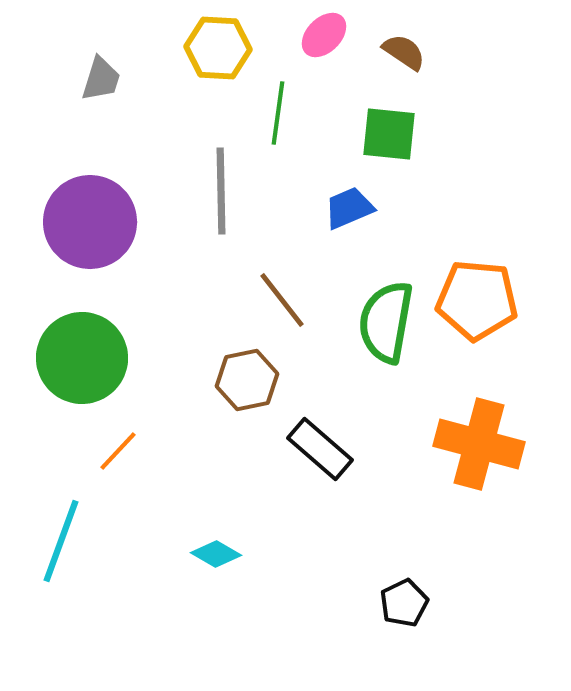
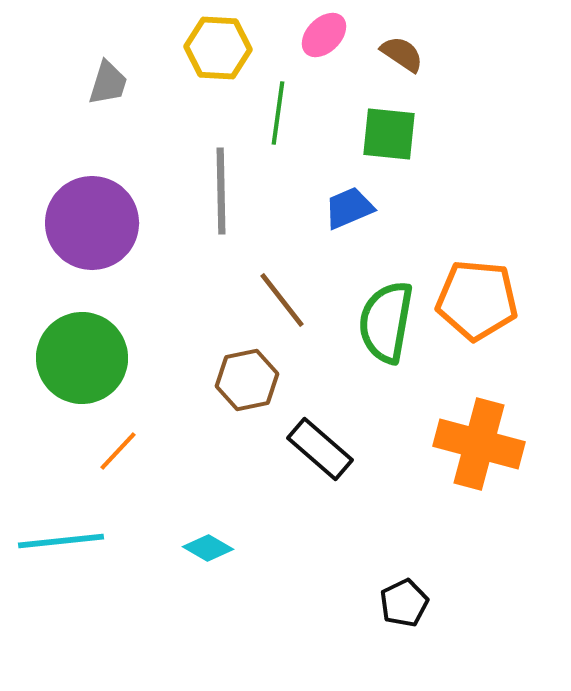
brown semicircle: moved 2 px left, 2 px down
gray trapezoid: moved 7 px right, 4 px down
purple circle: moved 2 px right, 1 px down
cyan line: rotated 64 degrees clockwise
cyan diamond: moved 8 px left, 6 px up
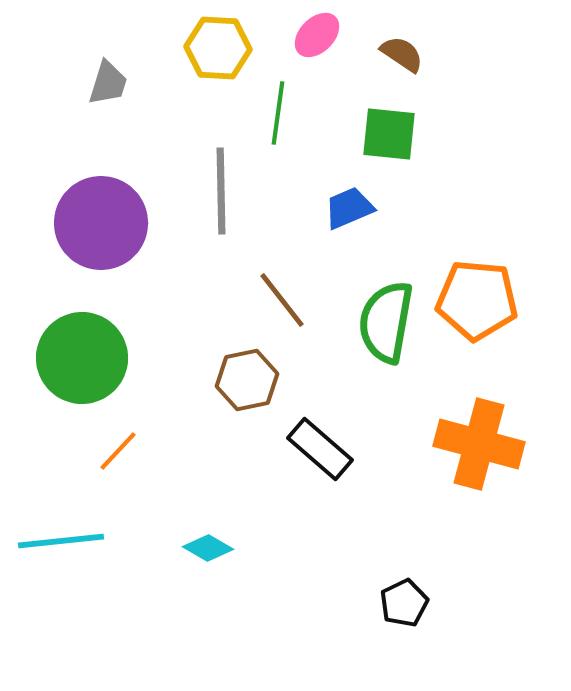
pink ellipse: moved 7 px left
purple circle: moved 9 px right
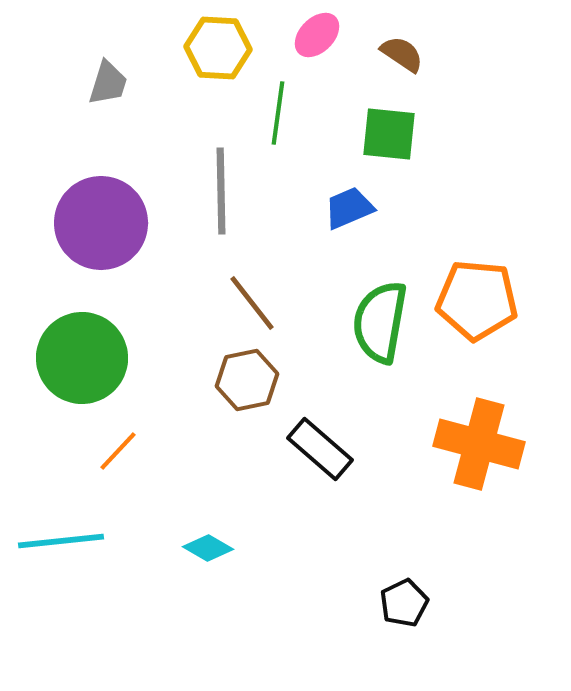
brown line: moved 30 px left, 3 px down
green semicircle: moved 6 px left
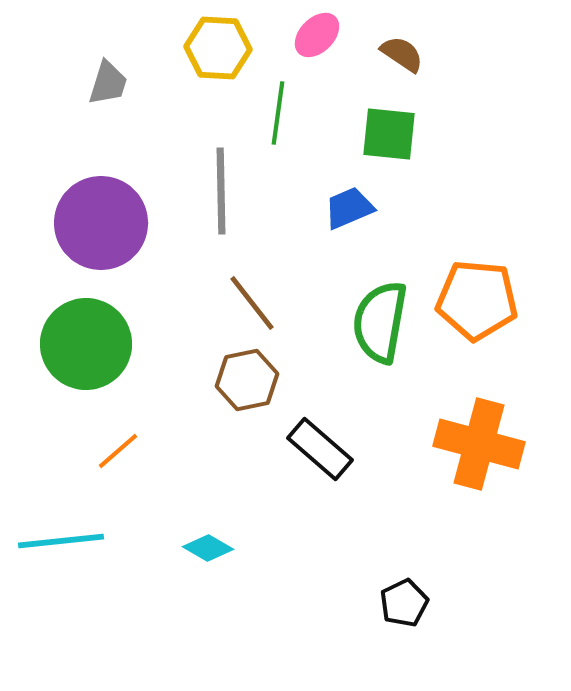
green circle: moved 4 px right, 14 px up
orange line: rotated 6 degrees clockwise
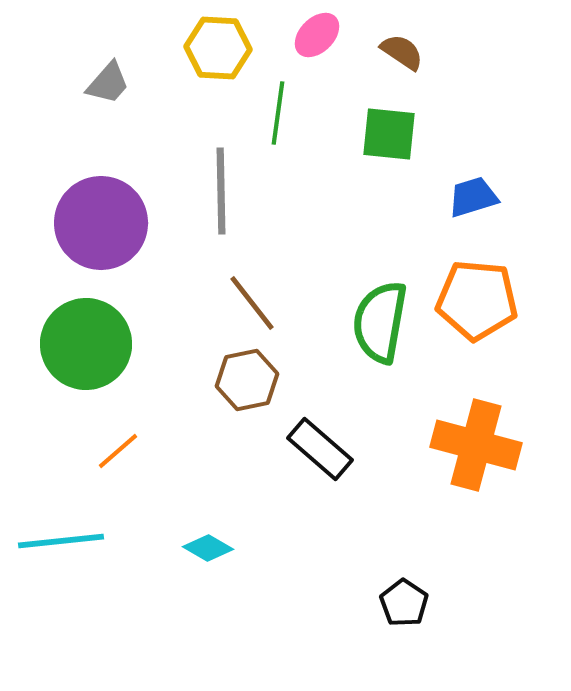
brown semicircle: moved 2 px up
gray trapezoid: rotated 24 degrees clockwise
blue trapezoid: moved 124 px right, 11 px up; rotated 6 degrees clockwise
orange cross: moved 3 px left, 1 px down
black pentagon: rotated 12 degrees counterclockwise
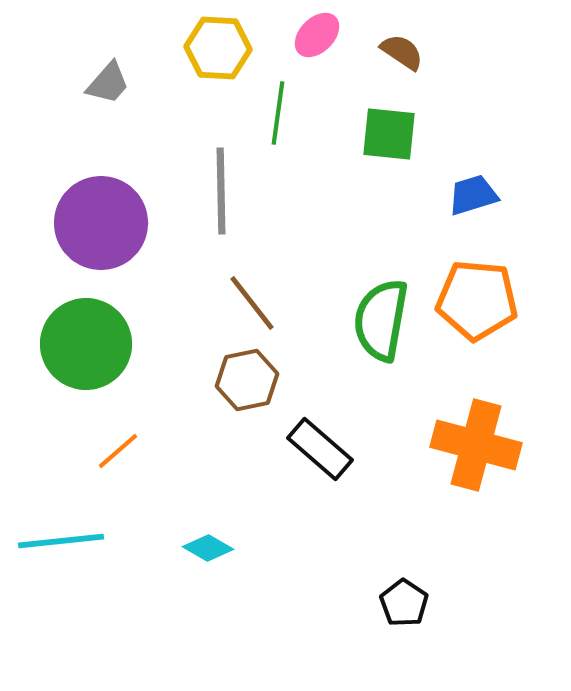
blue trapezoid: moved 2 px up
green semicircle: moved 1 px right, 2 px up
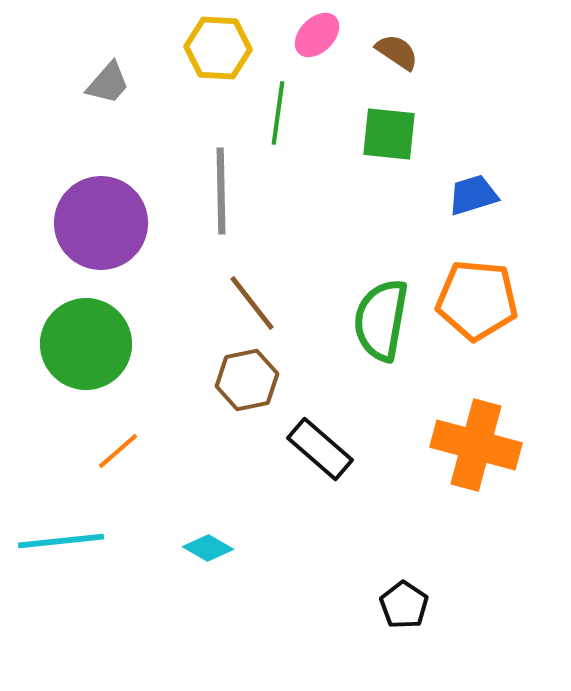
brown semicircle: moved 5 px left
black pentagon: moved 2 px down
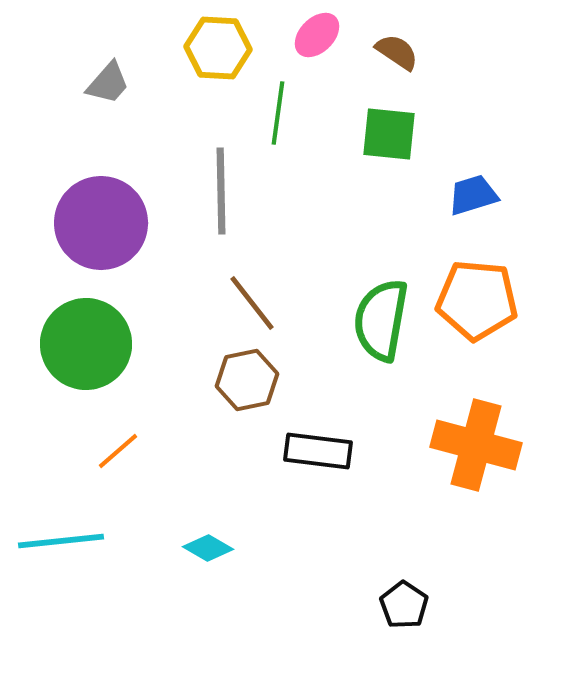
black rectangle: moved 2 px left, 2 px down; rotated 34 degrees counterclockwise
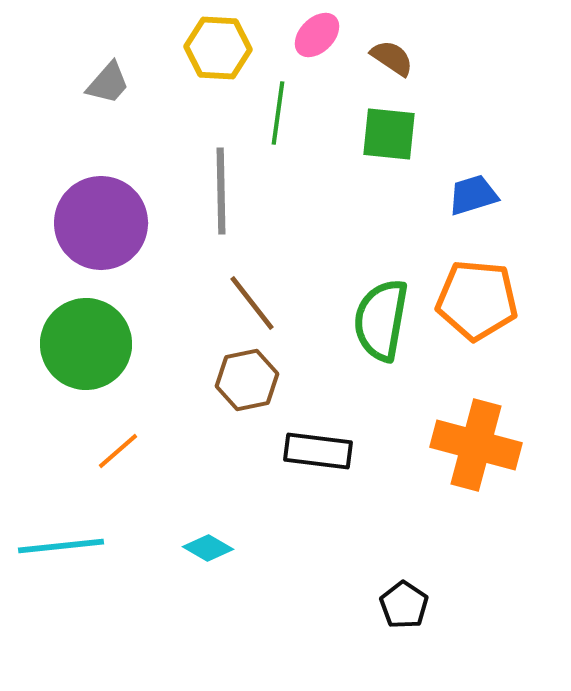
brown semicircle: moved 5 px left, 6 px down
cyan line: moved 5 px down
